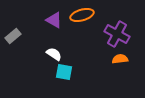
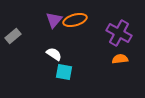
orange ellipse: moved 7 px left, 5 px down
purple triangle: rotated 42 degrees clockwise
purple cross: moved 2 px right, 1 px up
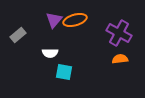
gray rectangle: moved 5 px right, 1 px up
white semicircle: moved 4 px left, 1 px up; rotated 147 degrees clockwise
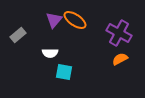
orange ellipse: rotated 50 degrees clockwise
orange semicircle: rotated 21 degrees counterclockwise
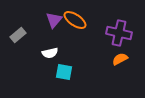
purple cross: rotated 15 degrees counterclockwise
white semicircle: rotated 14 degrees counterclockwise
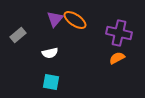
purple triangle: moved 1 px right, 1 px up
orange semicircle: moved 3 px left, 1 px up
cyan square: moved 13 px left, 10 px down
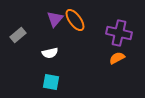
orange ellipse: rotated 20 degrees clockwise
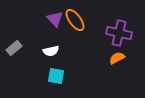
purple triangle: rotated 24 degrees counterclockwise
gray rectangle: moved 4 px left, 13 px down
white semicircle: moved 1 px right, 2 px up
cyan square: moved 5 px right, 6 px up
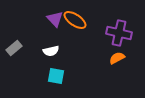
orange ellipse: rotated 20 degrees counterclockwise
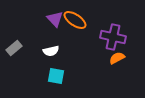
purple cross: moved 6 px left, 4 px down
